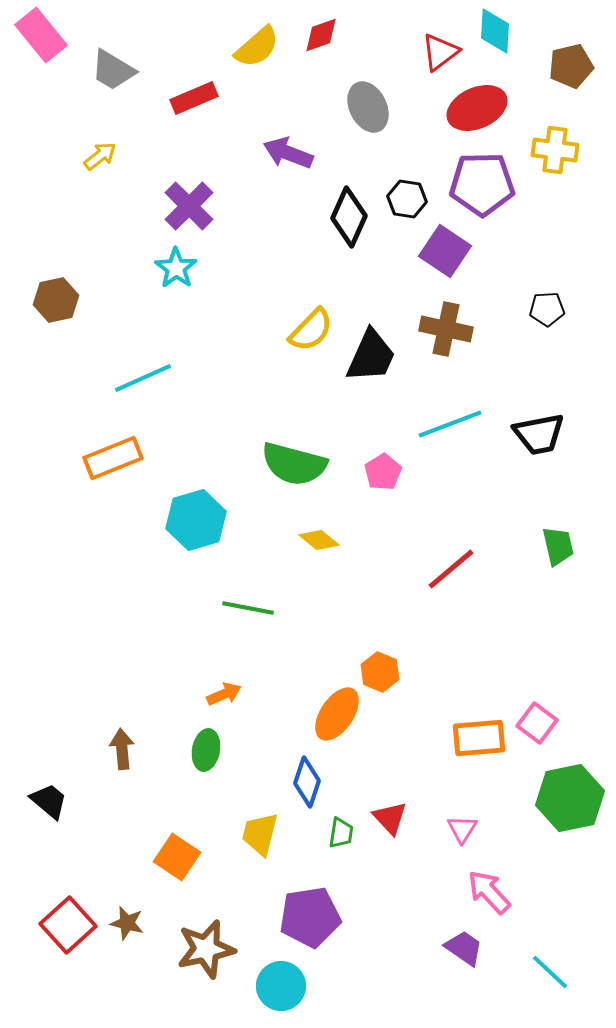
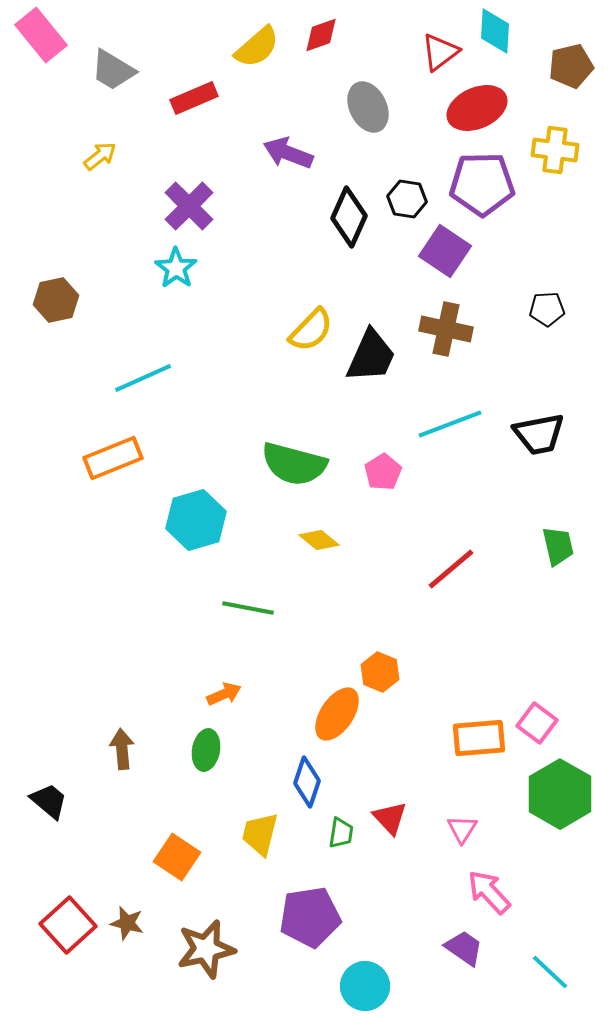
green hexagon at (570, 798): moved 10 px left, 4 px up; rotated 18 degrees counterclockwise
cyan circle at (281, 986): moved 84 px right
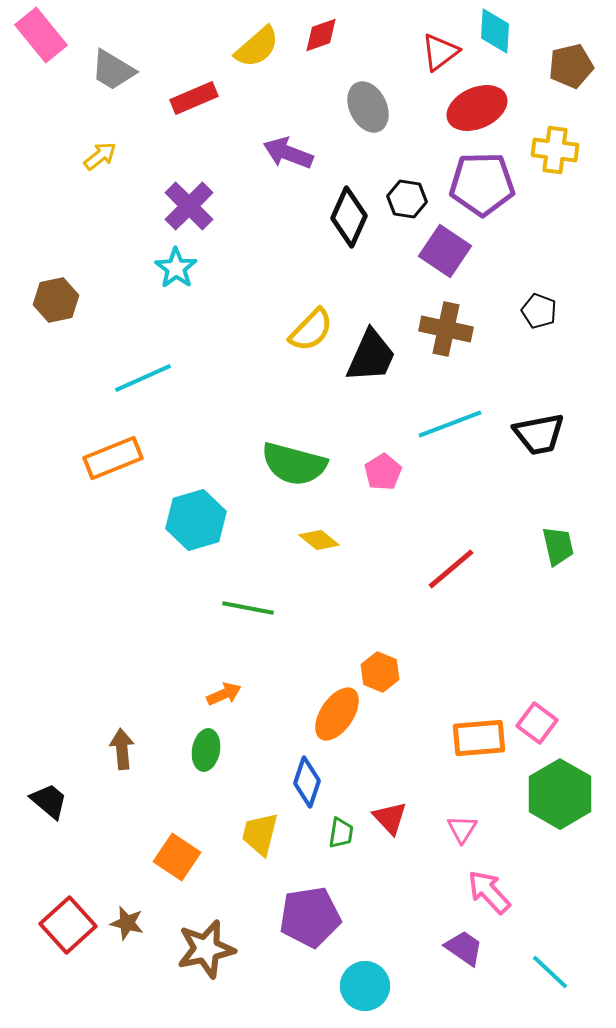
black pentagon at (547, 309): moved 8 px left, 2 px down; rotated 24 degrees clockwise
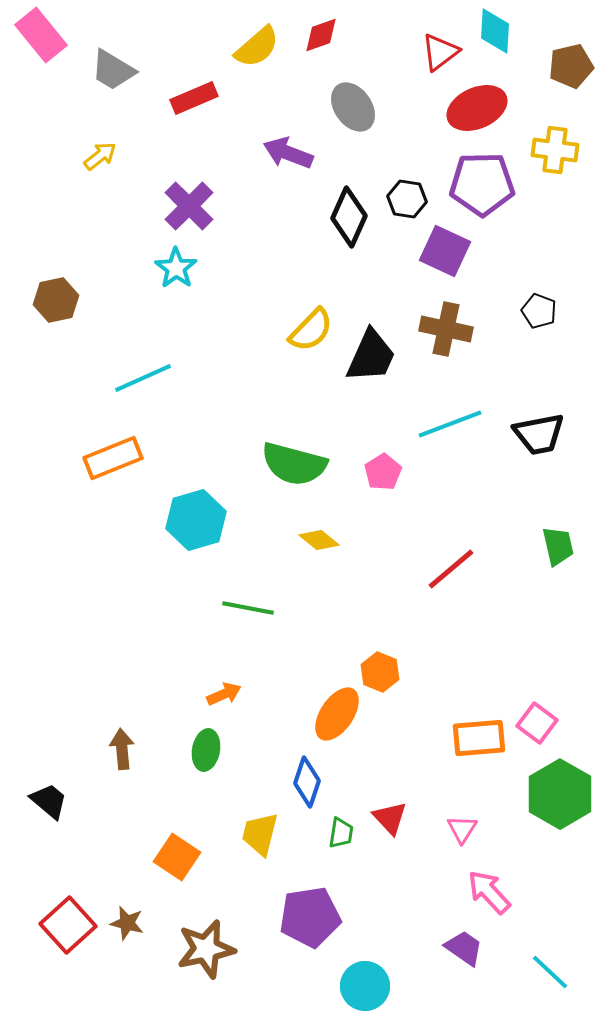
gray ellipse at (368, 107): moved 15 px left; rotated 9 degrees counterclockwise
purple square at (445, 251): rotated 9 degrees counterclockwise
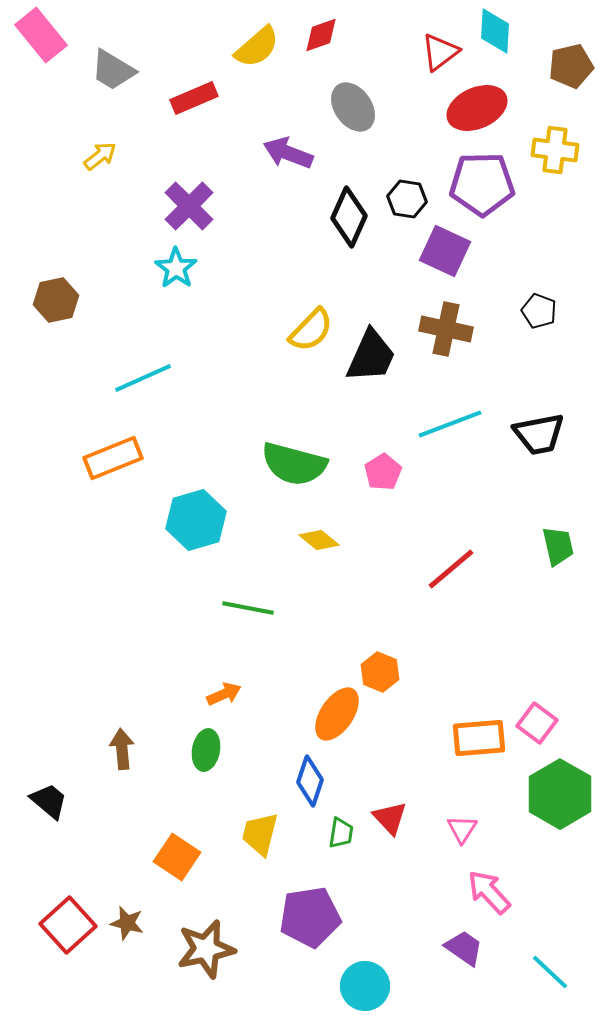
blue diamond at (307, 782): moved 3 px right, 1 px up
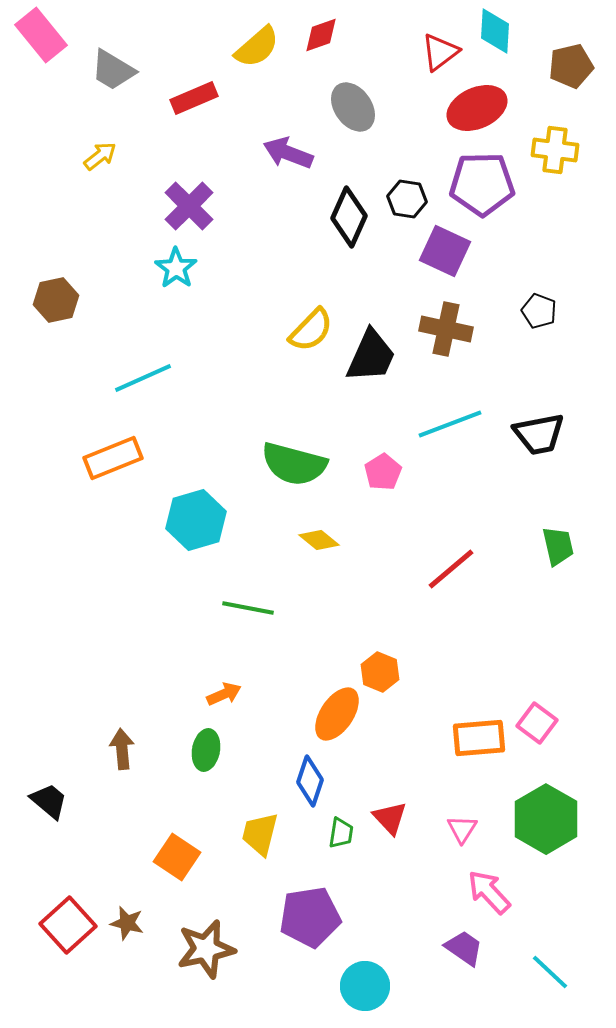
green hexagon at (560, 794): moved 14 px left, 25 px down
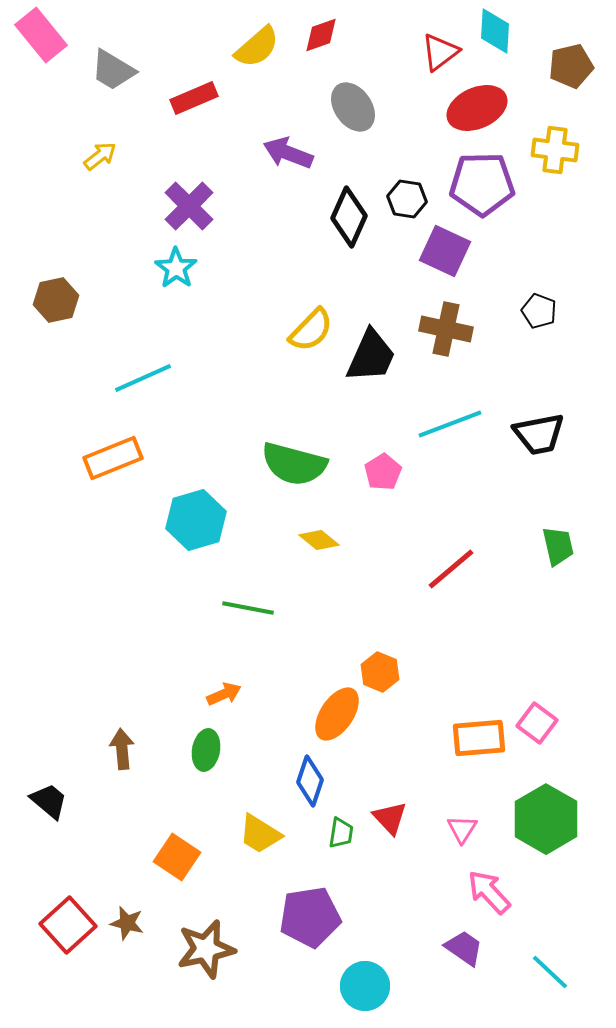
yellow trapezoid at (260, 834): rotated 72 degrees counterclockwise
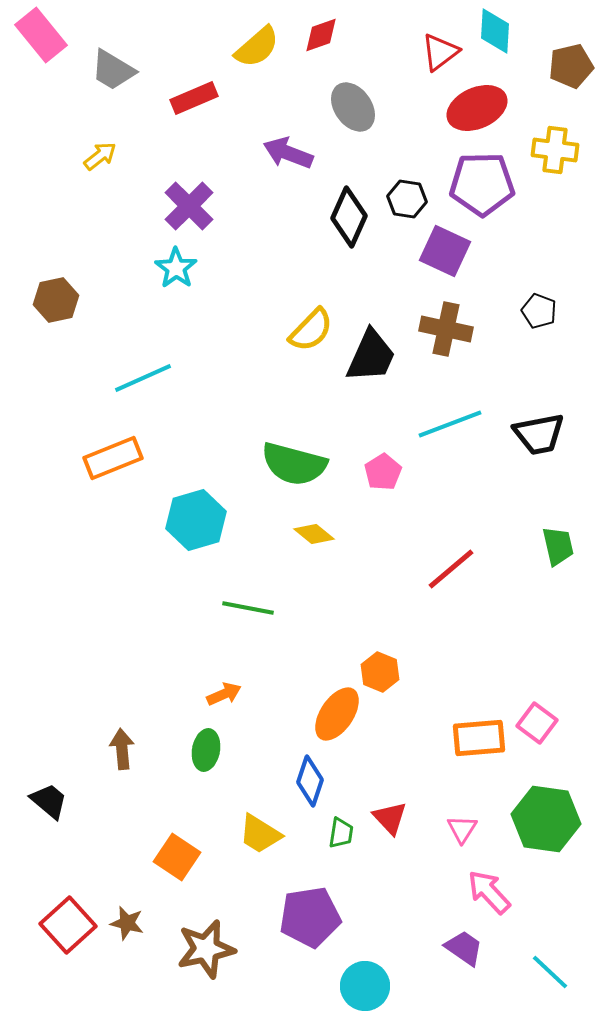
yellow diamond at (319, 540): moved 5 px left, 6 px up
green hexagon at (546, 819): rotated 22 degrees counterclockwise
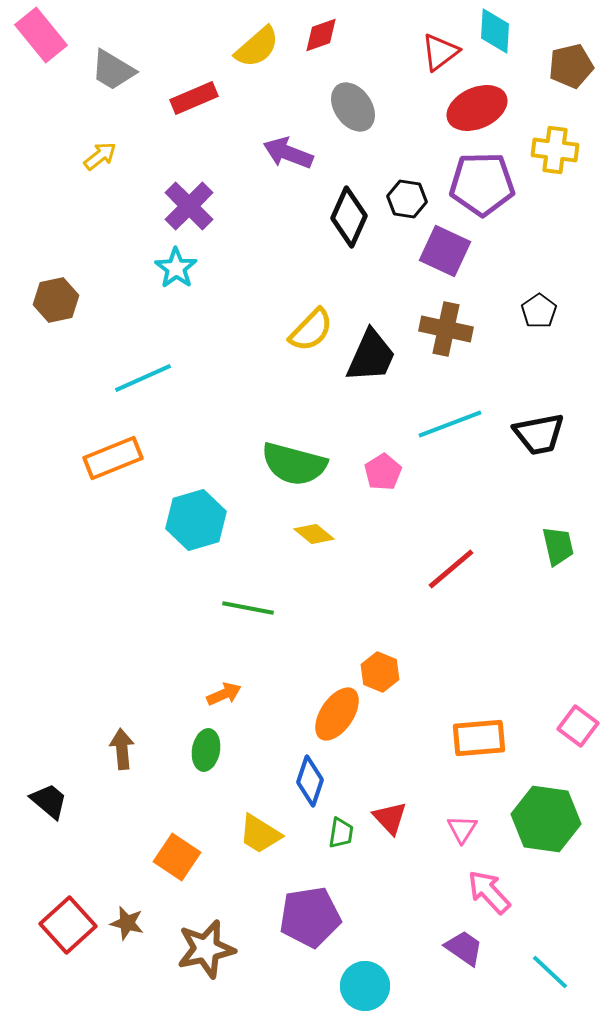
black pentagon at (539, 311): rotated 16 degrees clockwise
pink square at (537, 723): moved 41 px right, 3 px down
